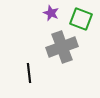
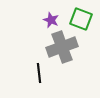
purple star: moved 7 px down
black line: moved 10 px right
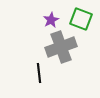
purple star: rotated 21 degrees clockwise
gray cross: moved 1 px left
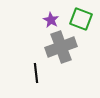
purple star: rotated 14 degrees counterclockwise
black line: moved 3 px left
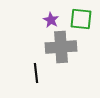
green square: rotated 15 degrees counterclockwise
gray cross: rotated 16 degrees clockwise
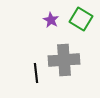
green square: rotated 25 degrees clockwise
gray cross: moved 3 px right, 13 px down
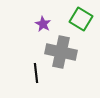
purple star: moved 8 px left, 4 px down
gray cross: moved 3 px left, 8 px up; rotated 16 degrees clockwise
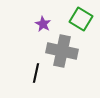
gray cross: moved 1 px right, 1 px up
black line: rotated 18 degrees clockwise
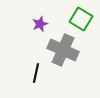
purple star: moved 3 px left; rotated 21 degrees clockwise
gray cross: moved 1 px right, 1 px up; rotated 12 degrees clockwise
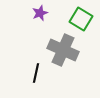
purple star: moved 11 px up
